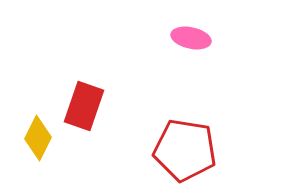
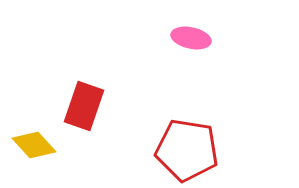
yellow diamond: moved 4 px left, 7 px down; rotated 69 degrees counterclockwise
red pentagon: moved 2 px right
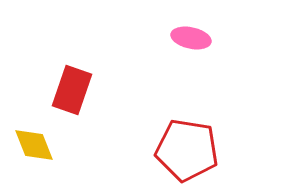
red rectangle: moved 12 px left, 16 px up
yellow diamond: rotated 21 degrees clockwise
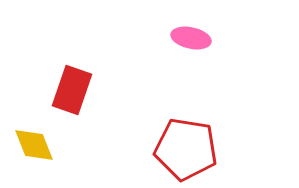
red pentagon: moved 1 px left, 1 px up
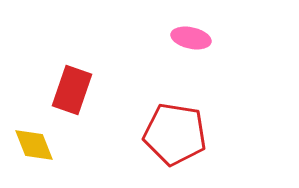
red pentagon: moved 11 px left, 15 px up
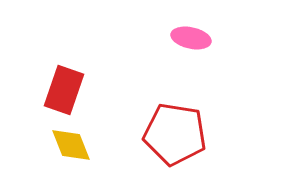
red rectangle: moved 8 px left
yellow diamond: moved 37 px right
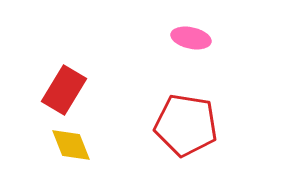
red rectangle: rotated 12 degrees clockwise
red pentagon: moved 11 px right, 9 px up
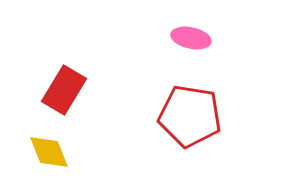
red pentagon: moved 4 px right, 9 px up
yellow diamond: moved 22 px left, 7 px down
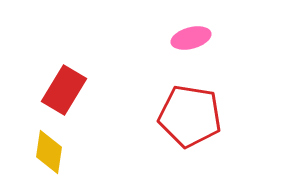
pink ellipse: rotated 27 degrees counterclockwise
yellow diamond: rotated 30 degrees clockwise
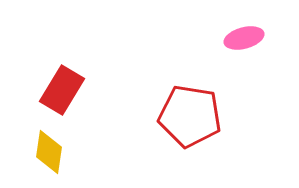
pink ellipse: moved 53 px right
red rectangle: moved 2 px left
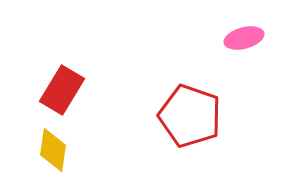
red pentagon: rotated 10 degrees clockwise
yellow diamond: moved 4 px right, 2 px up
